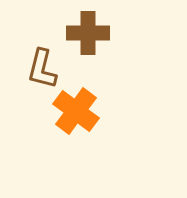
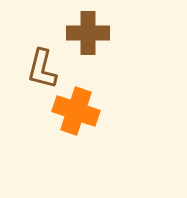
orange cross: rotated 18 degrees counterclockwise
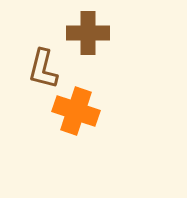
brown L-shape: moved 1 px right
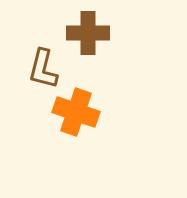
orange cross: moved 1 px down
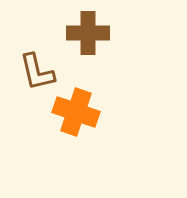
brown L-shape: moved 6 px left, 3 px down; rotated 27 degrees counterclockwise
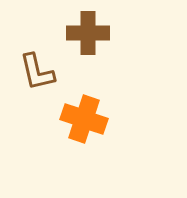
orange cross: moved 8 px right, 7 px down
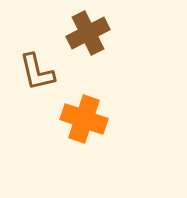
brown cross: rotated 27 degrees counterclockwise
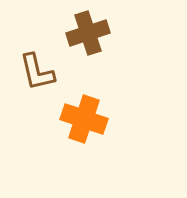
brown cross: rotated 9 degrees clockwise
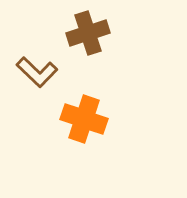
brown L-shape: rotated 33 degrees counterclockwise
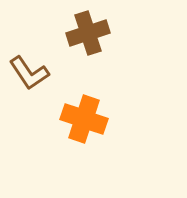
brown L-shape: moved 8 px left, 1 px down; rotated 12 degrees clockwise
